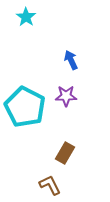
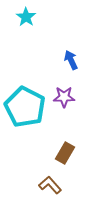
purple star: moved 2 px left, 1 px down
brown L-shape: rotated 15 degrees counterclockwise
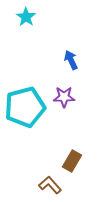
cyan pentagon: rotated 30 degrees clockwise
brown rectangle: moved 7 px right, 8 px down
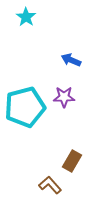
blue arrow: rotated 42 degrees counterclockwise
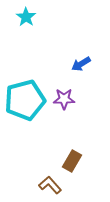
blue arrow: moved 10 px right, 4 px down; rotated 54 degrees counterclockwise
purple star: moved 2 px down
cyan pentagon: moved 7 px up
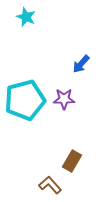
cyan star: rotated 12 degrees counterclockwise
blue arrow: rotated 18 degrees counterclockwise
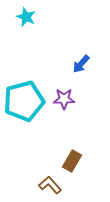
cyan pentagon: moved 1 px left, 1 px down
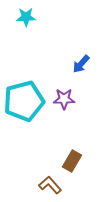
cyan star: rotated 24 degrees counterclockwise
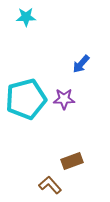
cyan pentagon: moved 2 px right, 2 px up
brown rectangle: rotated 40 degrees clockwise
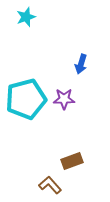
cyan star: rotated 18 degrees counterclockwise
blue arrow: rotated 24 degrees counterclockwise
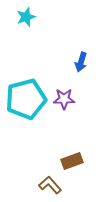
blue arrow: moved 2 px up
